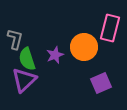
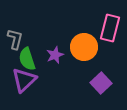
purple square: rotated 20 degrees counterclockwise
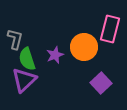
pink rectangle: moved 1 px down
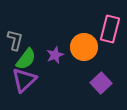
gray L-shape: moved 1 px down
green semicircle: moved 1 px left; rotated 125 degrees counterclockwise
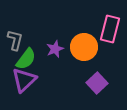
purple star: moved 6 px up
purple square: moved 4 px left
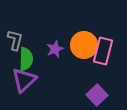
pink rectangle: moved 7 px left, 22 px down
orange circle: moved 2 px up
green semicircle: rotated 35 degrees counterclockwise
purple square: moved 12 px down
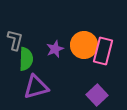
purple triangle: moved 12 px right, 7 px down; rotated 28 degrees clockwise
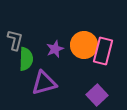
purple triangle: moved 8 px right, 4 px up
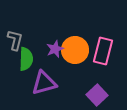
orange circle: moved 9 px left, 5 px down
